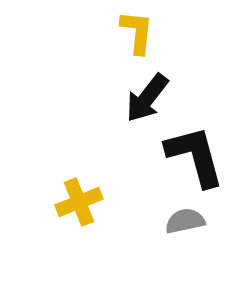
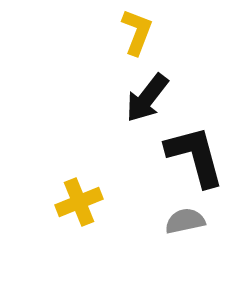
yellow L-shape: rotated 15 degrees clockwise
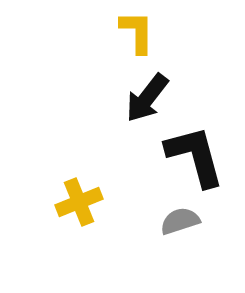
yellow L-shape: rotated 21 degrees counterclockwise
gray semicircle: moved 5 px left; rotated 6 degrees counterclockwise
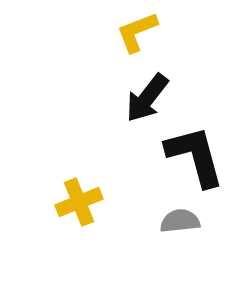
yellow L-shape: rotated 111 degrees counterclockwise
gray semicircle: rotated 12 degrees clockwise
